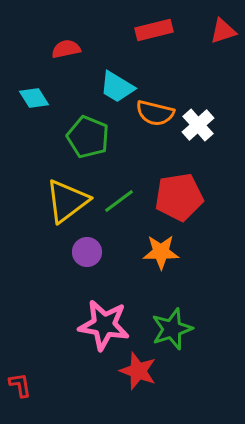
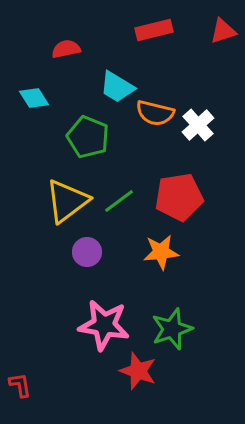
orange star: rotated 6 degrees counterclockwise
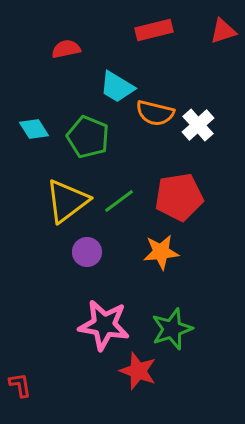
cyan diamond: moved 31 px down
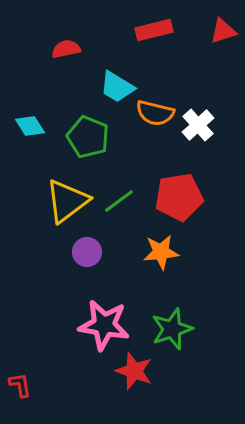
cyan diamond: moved 4 px left, 3 px up
red star: moved 4 px left
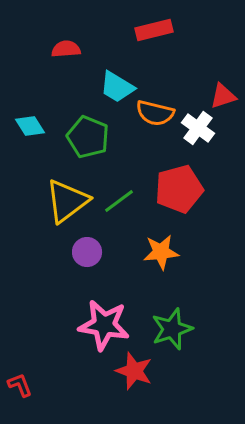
red triangle: moved 65 px down
red semicircle: rotated 8 degrees clockwise
white cross: moved 3 px down; rotated 12 degrees counterclockwise
red pentagon: moved 8 px up; rotated 6 degrees counterclockwise
red L-shape: rotated 12 degrees counterclockwise
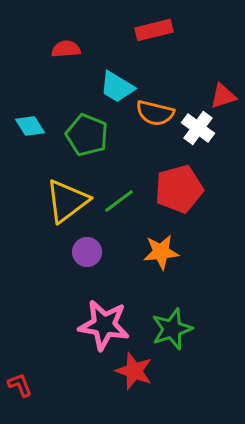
green pentagon: moved 1 px left, 2 px up
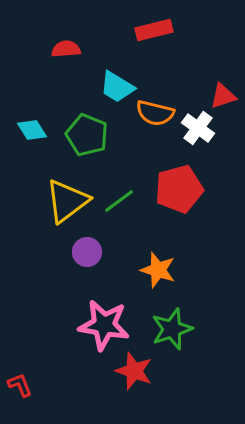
cyan diamond: moved 2 px right, 4 px down
orange star: moved 3 px left, 18 px down; rotated 24 degrees clockwise
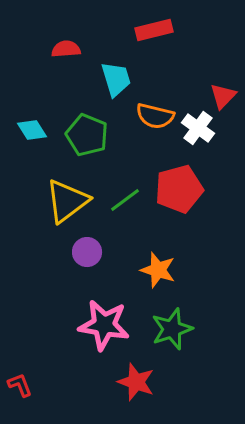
cyan trapezoid: moved 1 px left, 8 px up; rotated 138 degrees counterclockwise
red triangle: rotated 28 degrees counterclockwise
orange semicircle: moved 3 px down
green line: moved 6 px right, 1 px up
red star: moved 2 px right, 11 px down
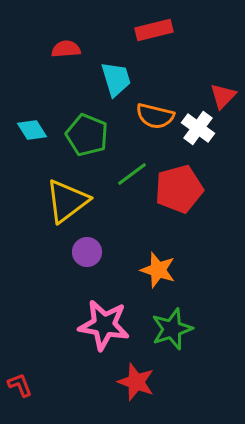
green line: moved 7 px right, 26 px up
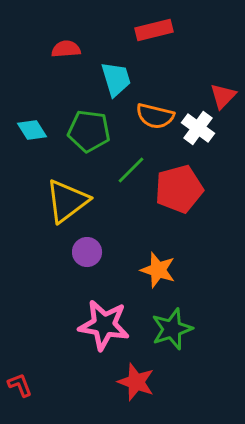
green pentagon: moved 2 px right, 4 px up; rotated 15 degrees counterclockwise
green line: moved 1 px left, 4 px up; rotated 8 degrees counterclockwise
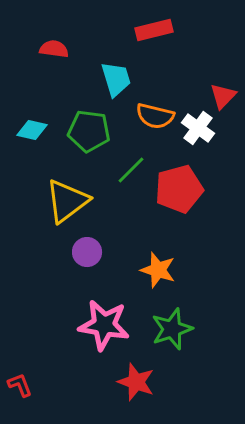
red semicircle: moved 12 px left; rotated 12 degrees clockwise
cyan diamond: rotated 44 degrees counterclockwise
